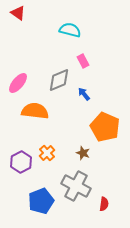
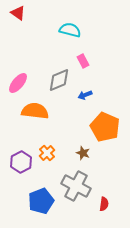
blue arrow: moved 1 px right, 1 px down; rotated 72 degrees counterclockwise
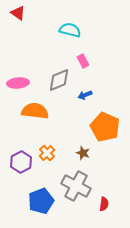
pink ellipse: rotated 45 degrees clockwise
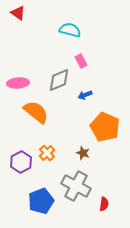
pink rectangle: moved 2 px left
orange semicircle: moved 1 px right, 1 px down; rotated 32 degrees clockwise
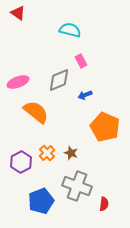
pink ellipse: moved 1 px up; rotated 15 degrees counterclockwise
brown star: moved 12 px left
gray cross: moved 1 px right; rotated 8 degrees counterclockwise
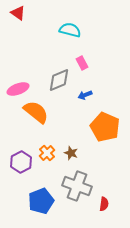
pink rectangle: moved 1 px right, 2 px down
pink ellipse: moved 7 px down
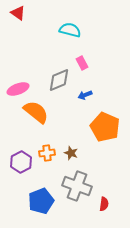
orange cross: rotated 35 degrees clockwise
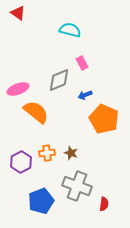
orange pentagon: moved 1 px left, 8 px up
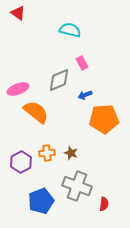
orange pentagon: rotated 28 degrees counterclockwise
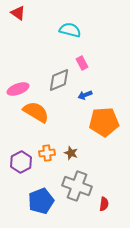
orange semicircle: rotated 8 degrees counterclockwise
orange pentagon: moved 3 px down
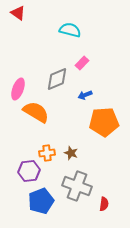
pink rectangle: rotated 72 degrees clockwise
gray diamond: moved 2 px left, 1 px up
pink ellipse: rotated 50 degrees counterclockwise
purple hexagon: moved 8 px right, 9 px down; rotated 20 degrees clockwise
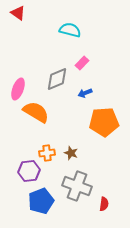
blue arrow: moved 2 px up
